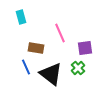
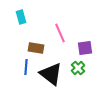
blue line: rotated 28 degrees clockwise
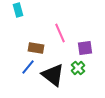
cyan rectangle: moved 3 px left, 7 px up
blue line: moved 2 px right; rotated 35 degrees clockwise
black triangle: moved 2 px right, 1 px down
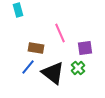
black triangle: moved 2 px up
